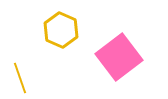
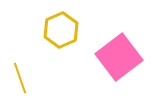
yellow hexagon: rotated 12 degrees clockwise
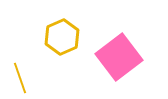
yellow hexagon: moved 1 px right, 7 px down
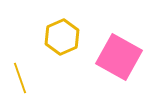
pink square: rotated 24 degrees counterclockwise
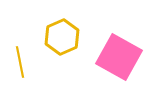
yellow line: moved 16 px up; rotated 8 degrees clockwise
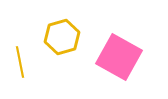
yellow hexagon: rotated 8 degrees clockwise
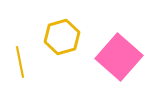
pink square: rotated 12 degrees clockwise
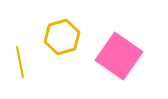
pink square: moved 1 px up; rotated 6 degrees counterclockwise
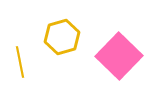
pink square: rotated 9 degrees clockwise
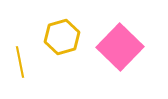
pink square: moved 1 px right, 9 px up
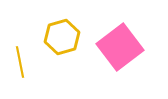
pink square: rotated 9 degrees clockwise
